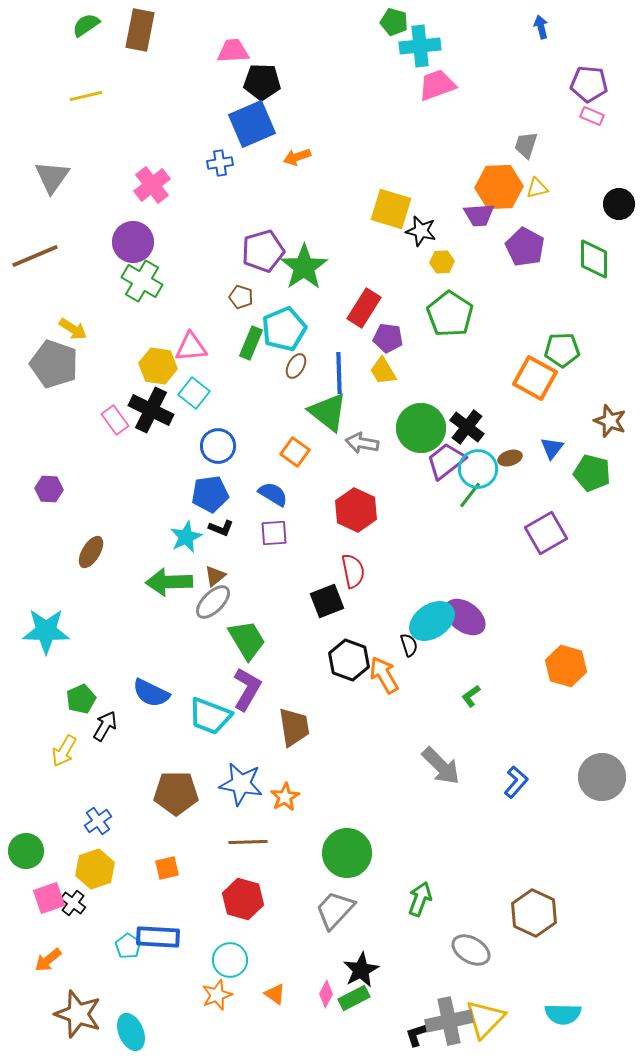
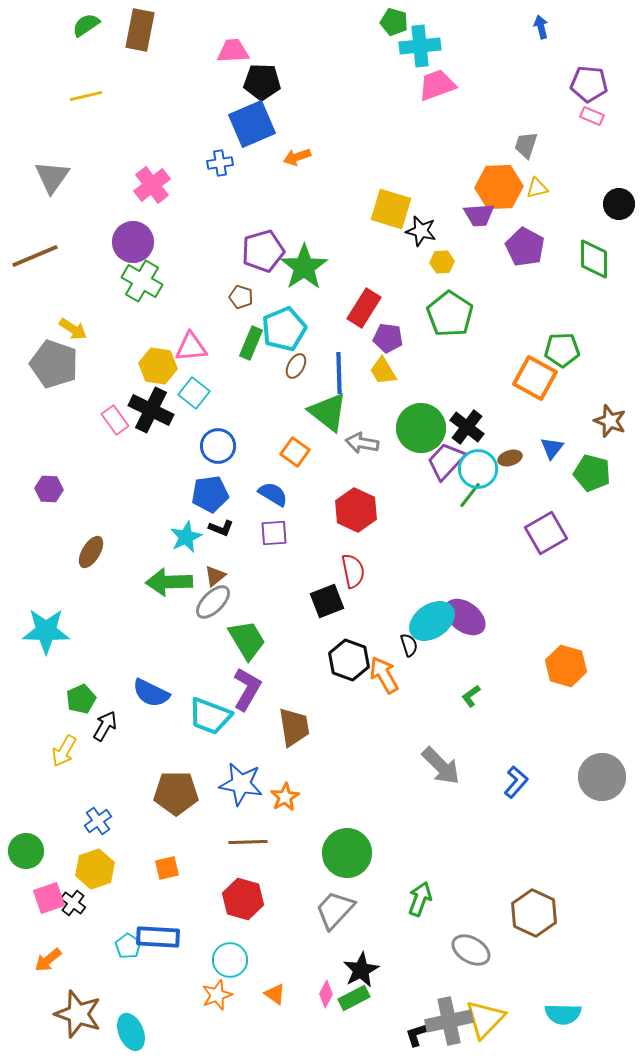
purple trapezoid at (446, 461): rotated 9 degrees counterclockwise
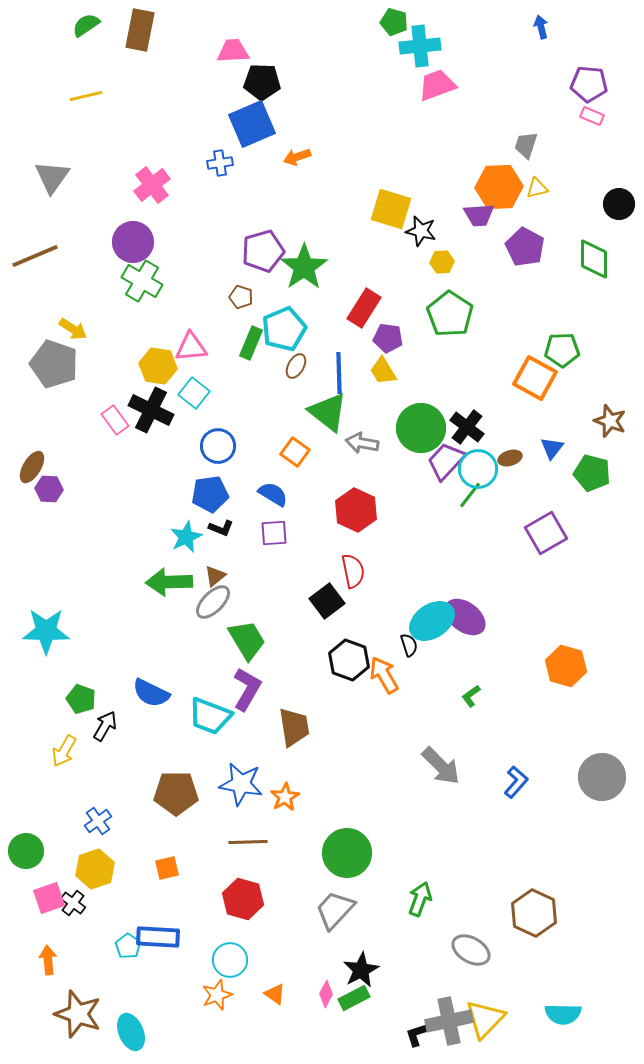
brown ellipse at (91, 552): moved 59 px left, 85 px up
black square at (327, 601): rotated 16 degrees counterclockwise
green pentagon at (81, 699): rotated 28 degrees counterclockwise
orange arrow at (48, 960): rotated 124 degrees clockwise
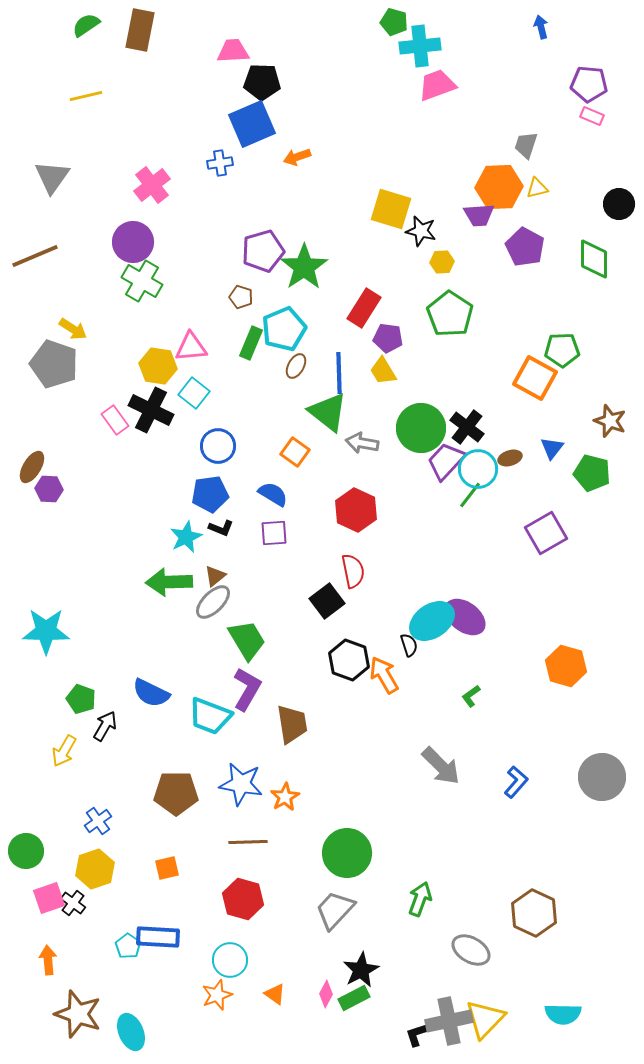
brown trapezoid at (294, 727): moved 2 px left, 3 px up
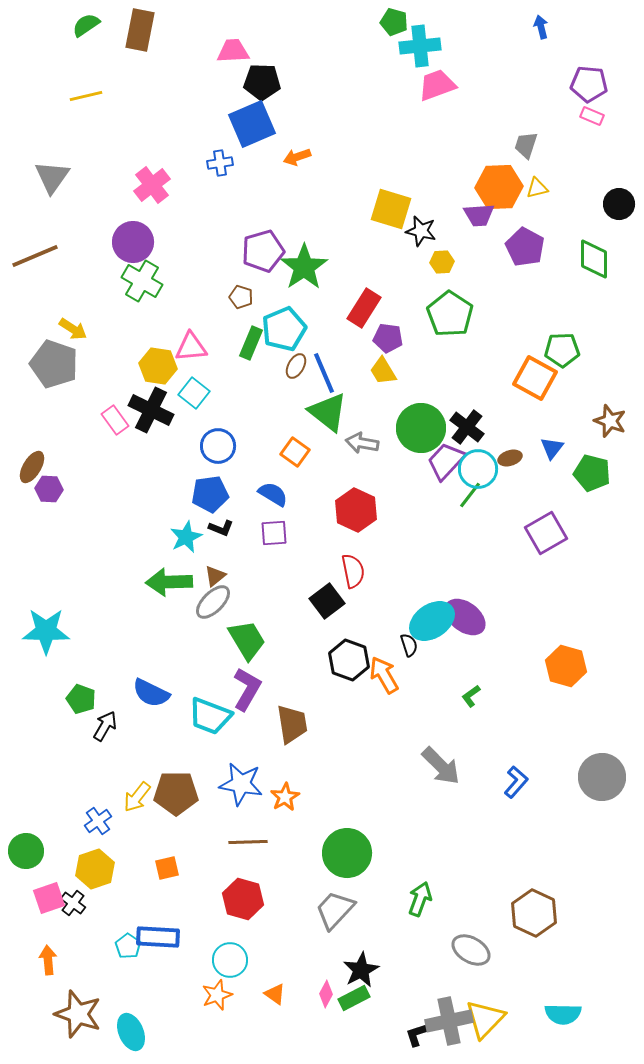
blue line at (339, 373): moved 15 px left; rotated 21 degrees counterclockwise
yellow arrow at (64, 751): moved 73 px right, 46 px down; rotated 8 degrees clockwise
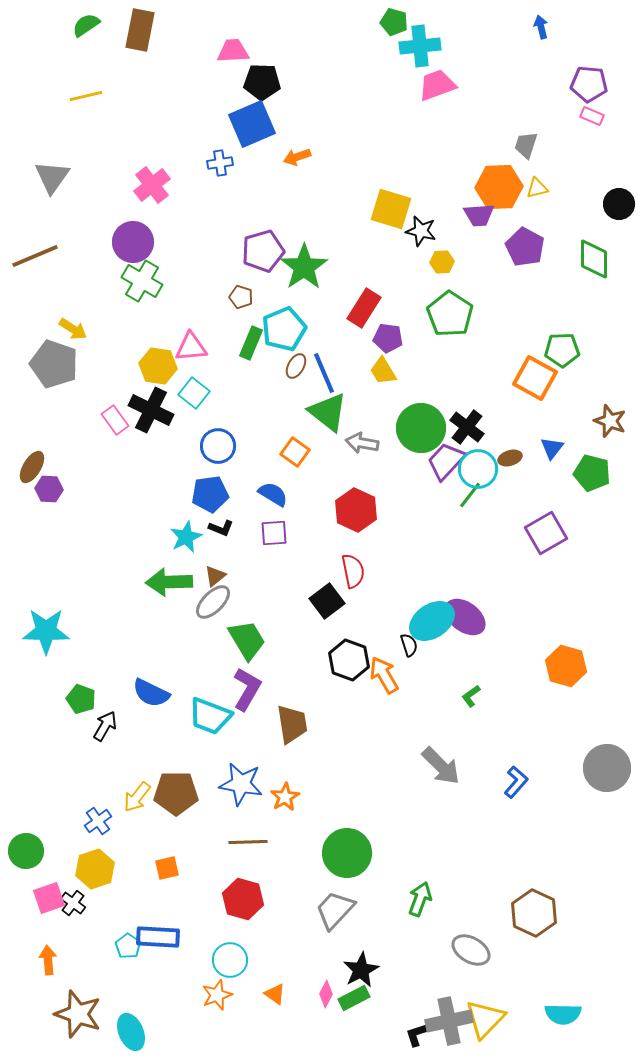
gray circle at (602, 777): moved 5 px right, 9 px up
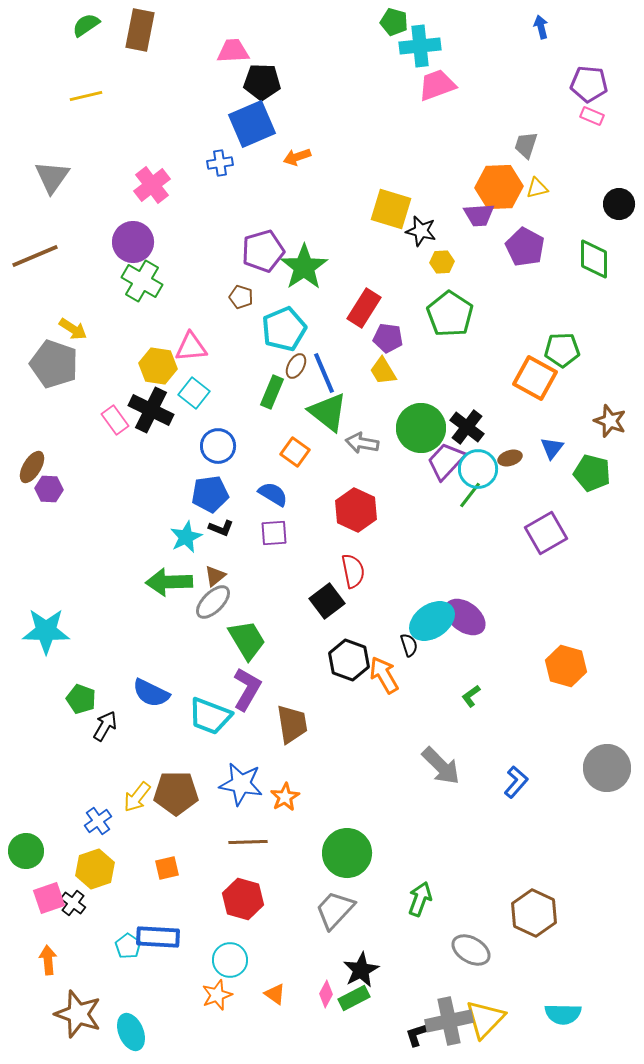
green rectangle at (251, 343): moved 21 px right, 49 px down
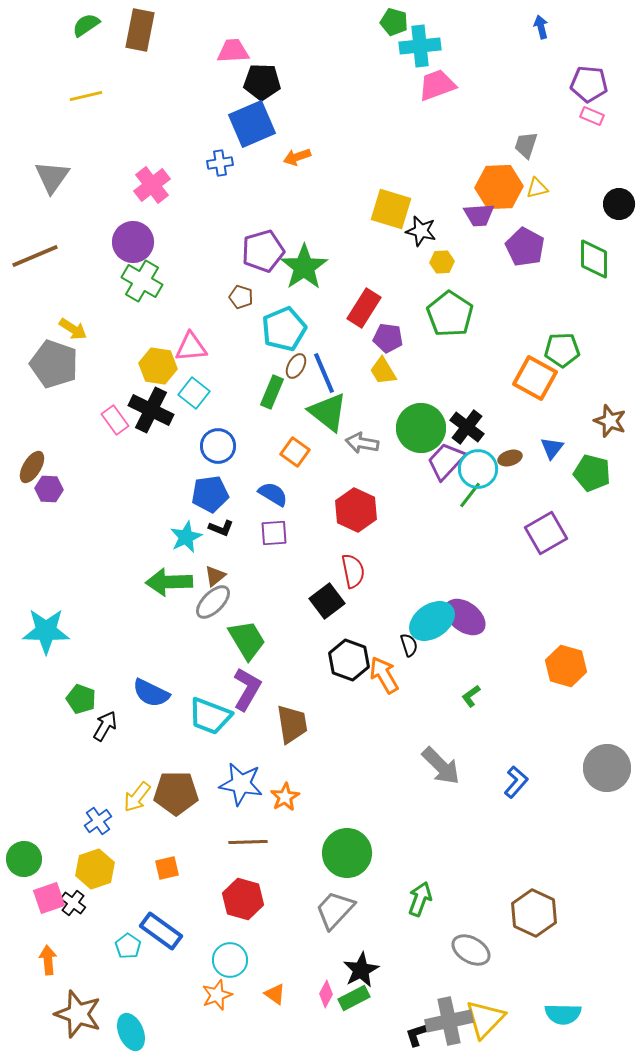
green circle at (26, 851): moved 2 px left, 8 px down
blue rectangle at (158, 937): moved 3 px right, 6 px up; rotated 33 degrees clockwise
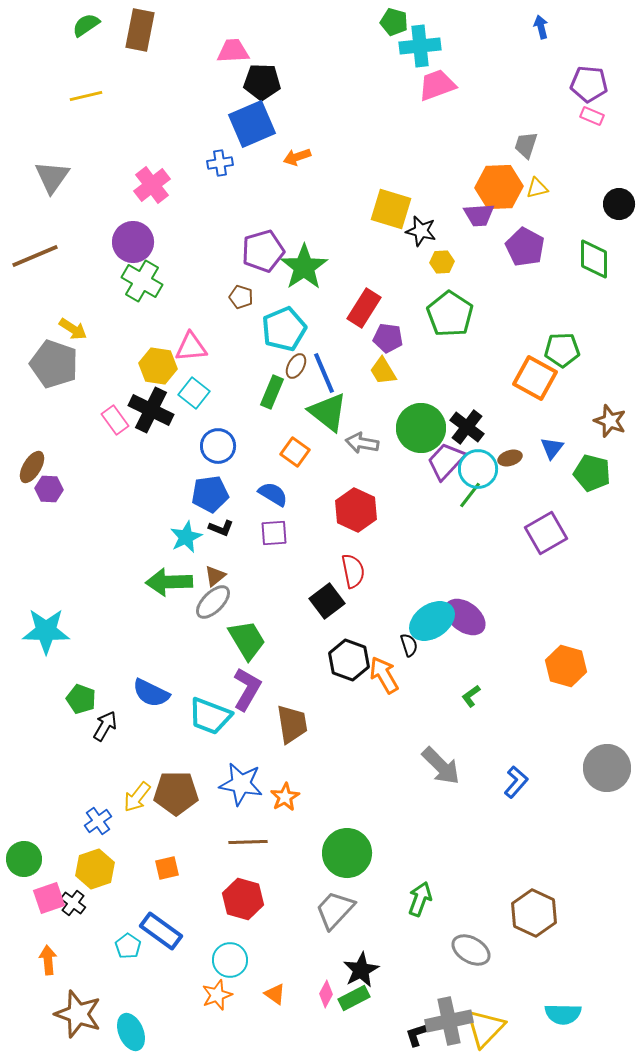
yellow triangle at (485, 1019): moved 9 px down
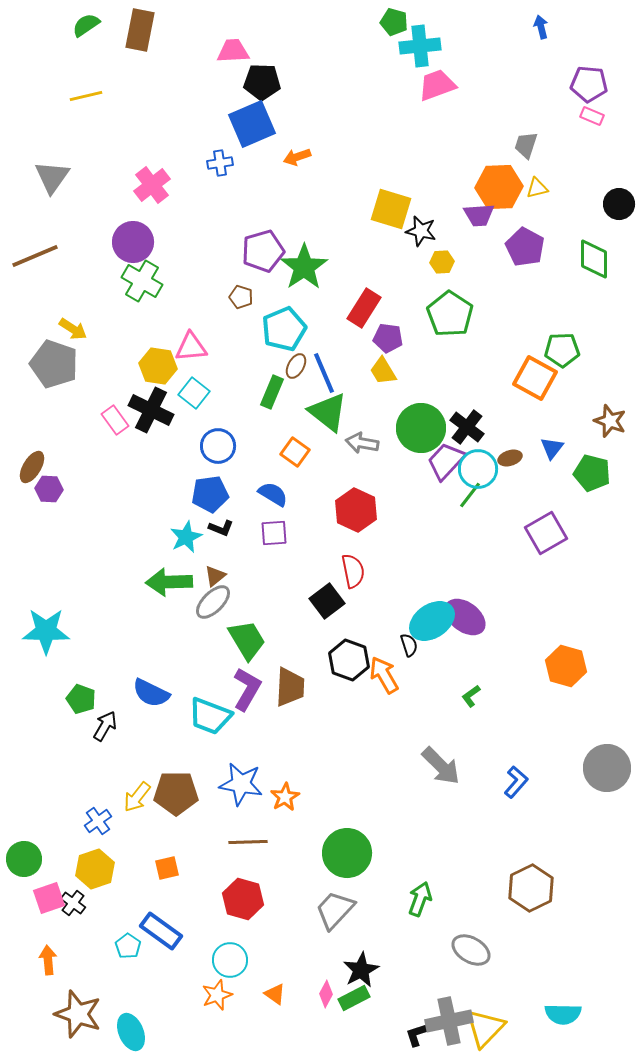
brown trapezoid at (292, 724): moved 2 px left, 37 px up; rotated 12 degrees clockwise
brown hexagon at (534, 913): moved 3 px left, 25 px up; rotated 9 degrees clockwise
